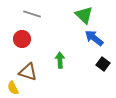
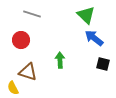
green triangle: moved 2 px right
red circle: moved 1 px left, 1 px down
black square: rotated 24 degrees counterclockwise
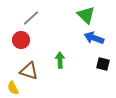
gray line: moved 1 px left, 4 px down; rotated 60 degrees counterclockwise
blue arrow: rotated 18 degrees counterclockwise
brown triangle: moved 1 px right, 1 px up
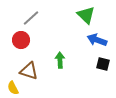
blue arrow: moved 3 px right, 2 px down
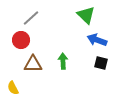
green arrow: moved 3 px right, 1 px down
black square: moved 2 px left, 1 px up
brown triangle: moved 4 px right, 7 px up; rotated 18 degrees counterclockwise
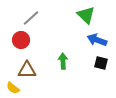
brown triangle: moved 6 px left, 6 px down
yellow semicircle: rotated 24 degrees counterclockwise
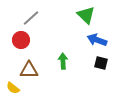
brown triangle: moved 2 px right
